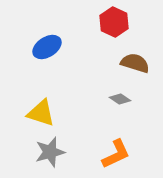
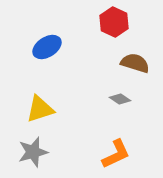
yellow triangle: moved 1 px left, 4 px up; rotated 36 degrees counterclockwise
gray star: moved 17 px left
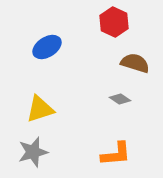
orange L-shape: rotated 20 degrees clockwise
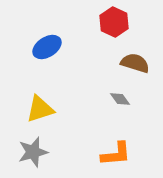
gray diamond: rotated 20 degrees clockwise
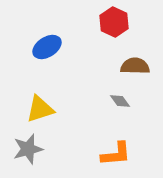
brown semicircle: moved 3 px down; rotated 16 degrees counterclockwise
gray diamond: moved 2 px down
gray star: moved 5 px left, 3 px up
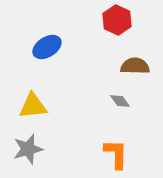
red hexagon: moved 3 px right, 2 px up
yellow triangle: moved 7 px left, 3 px up; rotated 12 degrees clockwise
orange L-shape: rotated 84 degrees counterclockwise
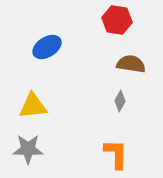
red hexagon: rotated 16 degrees counterclockwise
brown semicircle: moved 4 px left, 2 px up; rotated 8 degrees clockwise
gray diamond: rotated 65 degrees clockwise
gray star: rotated 16 degrees clockwise
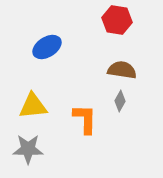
brown semicircle: moved 9 px left, 6 px down
orange L-shape: moved 31 px left, 35 px up
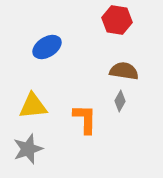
brown semicircle: moved 2 px right, 1 px down
gray star: rotated 20 degrees counterclockwise
